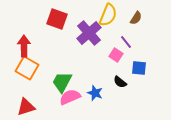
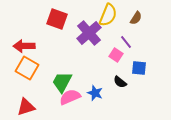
red arrow: rotated 90 degrees counterclockwise
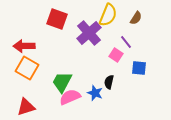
black semicircle: moved 11 px left; rotated 64 degrees clockwise
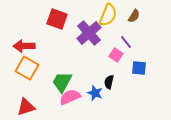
brown semicircle: moved 2 px left, 2 px up
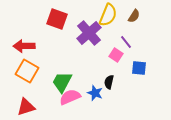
orange square: moved 3 px down
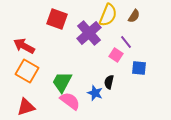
red arrow: rotated 30 degrees clockwise
pink semicircle: moved 4 px down; rotated 60 degrees clockwise
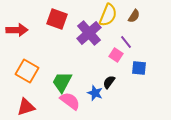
red arrow: moved 7 px left, 16 px up; rotated 150 degrees clockwise
black semicircle: rotated 24 degrees clockwise
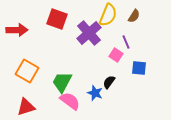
purple line: rotated 16 degrees clockwise
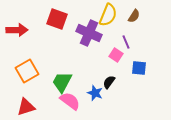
purple cross: rotated 25 degrees counterclockwise
orange square: rotated 30 degrees clockwise
